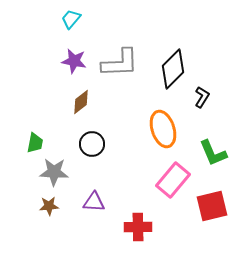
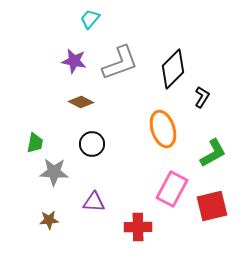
cyan trapezoid: moved 19 px right
gray L-shape: rotated 18 degrees counterclockwise
brown diamond: rotated 65 degrees clockwise
green L-shape: rotated 96 degrees counterclockwise
pink rectangle: moved 1 px left, 9 px down; rotated 12 degrees counterclockwise
brown star: moved 14 px down
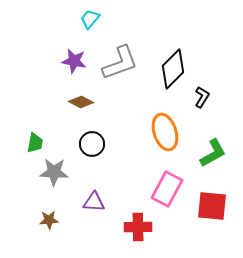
orange ellipse: moved 2 px right, 3 px down
pink rectangle: moved 5 px left
red square: rotated 20 degrees clockwise
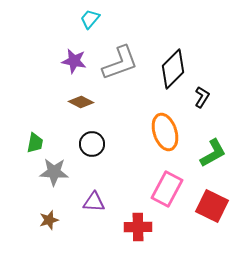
red square: rotated 20 degrees clockwise
brown star: rotated 12 degrees counterclockwise
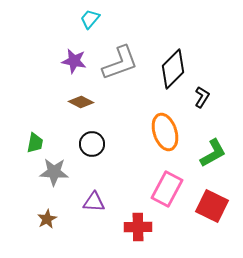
brown star: moved 2 px left, 1 px up; rotated 12 degrees counterclockwise
